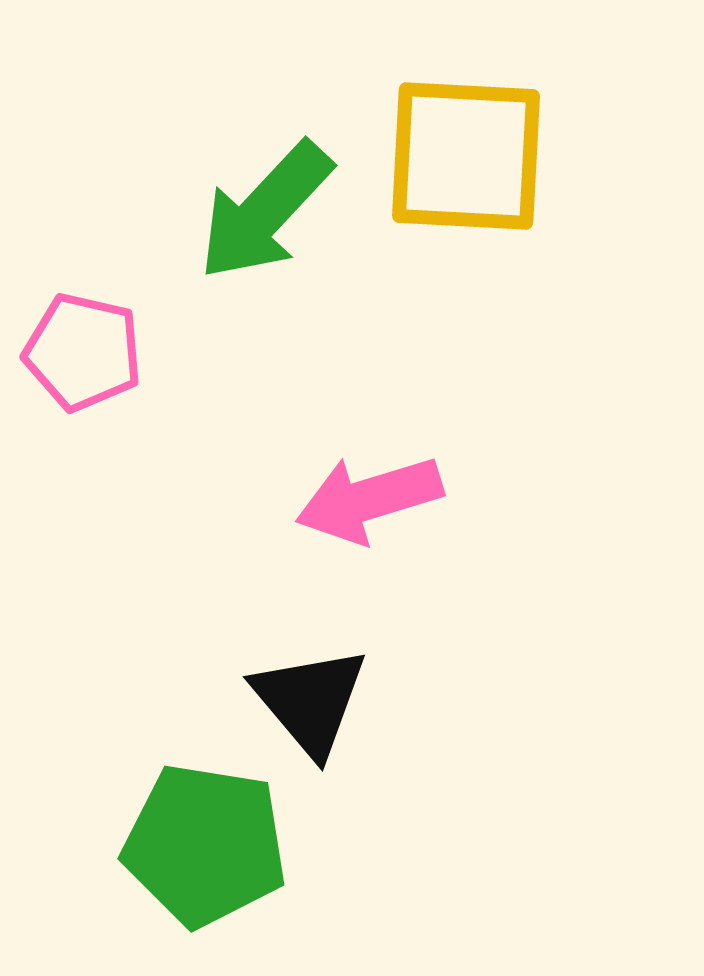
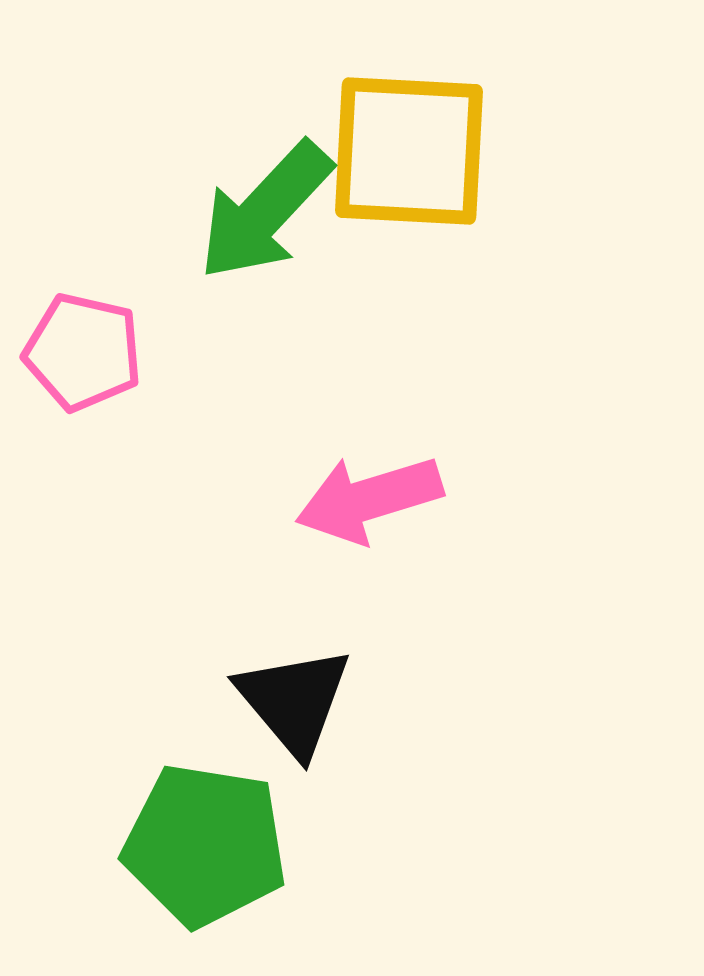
yellow square: moved 57 px left, 5 px up
black triangle: moved 16 px left
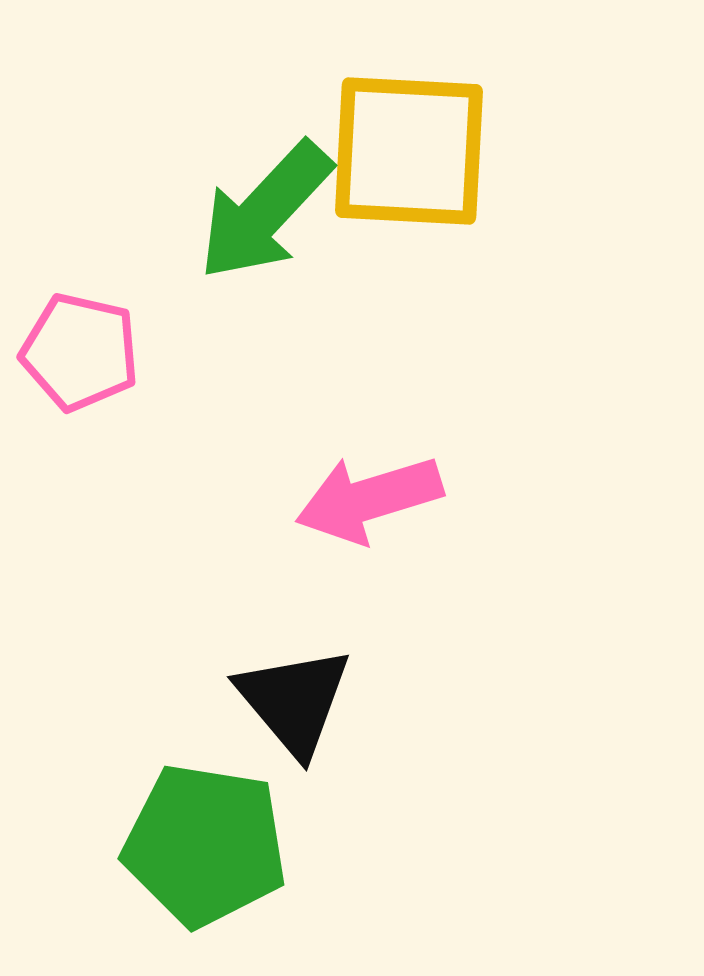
pink pentagon: moved 3 px left
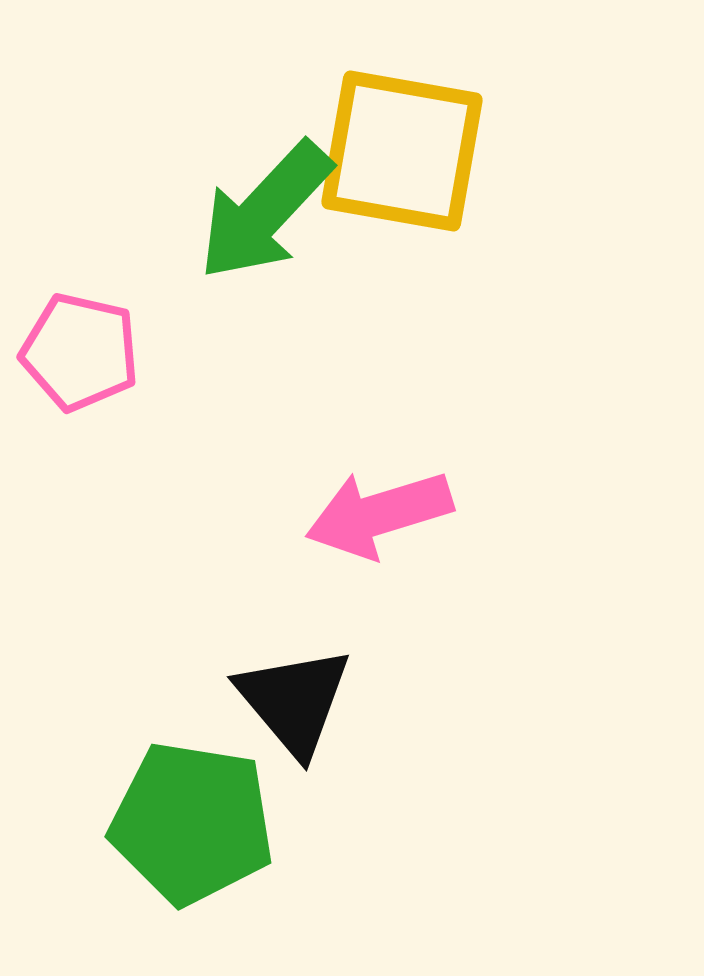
yellow square: moved 7 px left; rotated 7 degrees clockwise
pink arrow: moved 10 px right, 15 px down
green pentagon: moved 13 px left, 22 px up
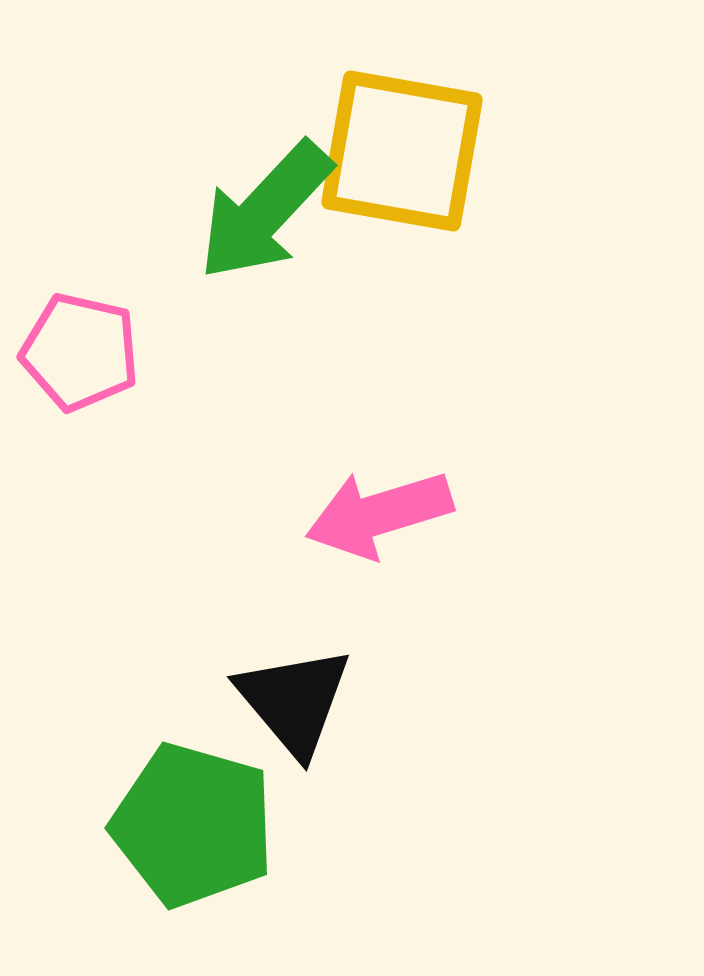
green pentagon: moved 1 px right, 2 px down; rotated 7 degrees clockwise
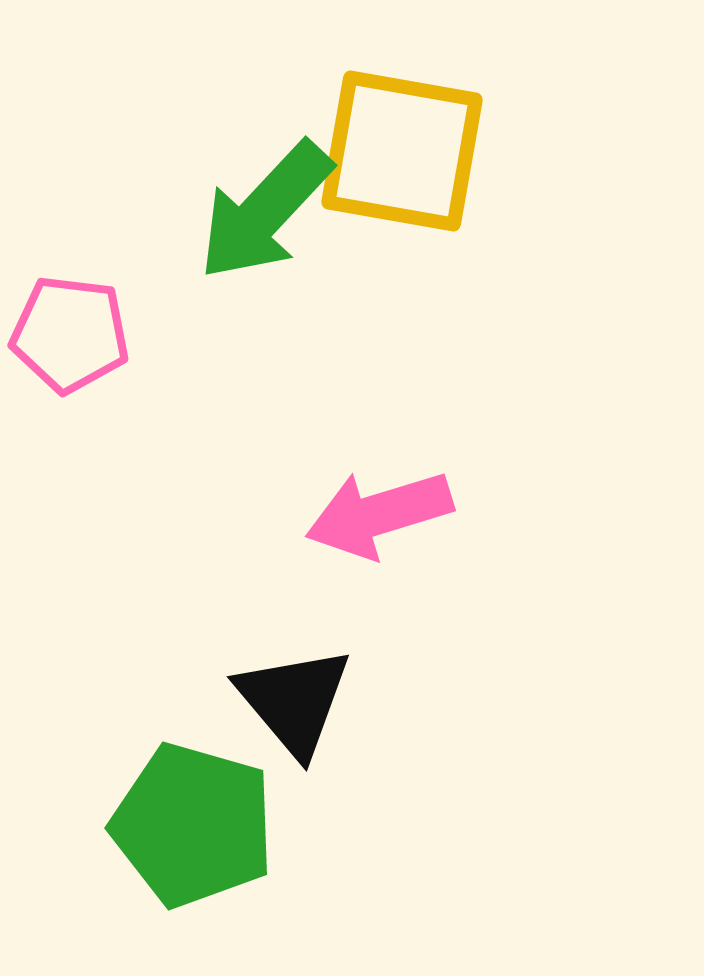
pink pentagon: moved 10 px left, 18 px up; rotated 6 degrees counterclockwise
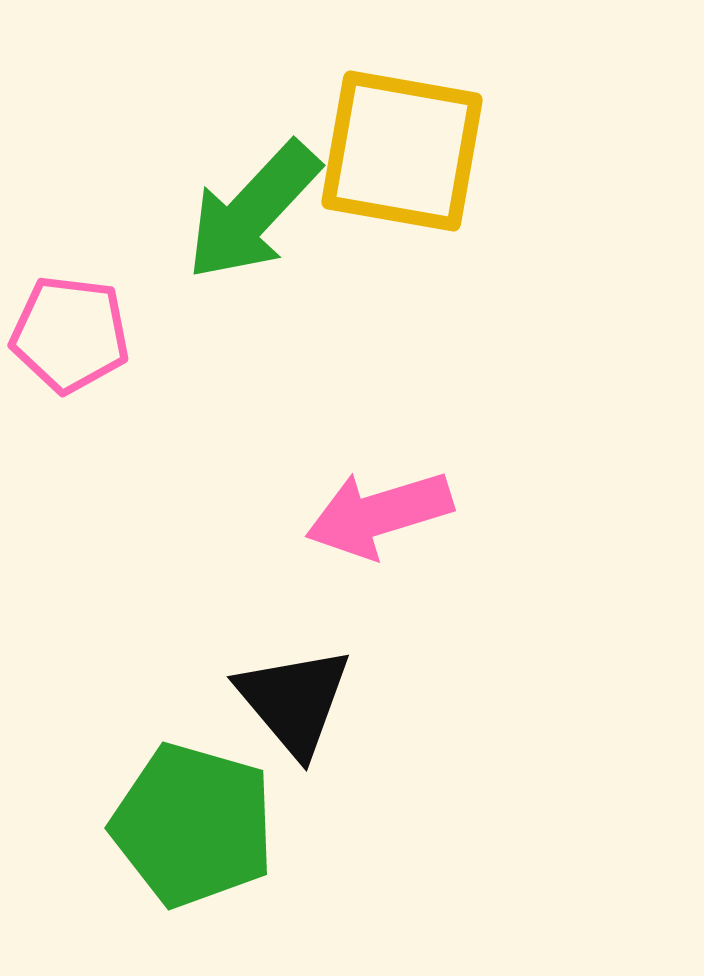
green arrow: moved 12 px left
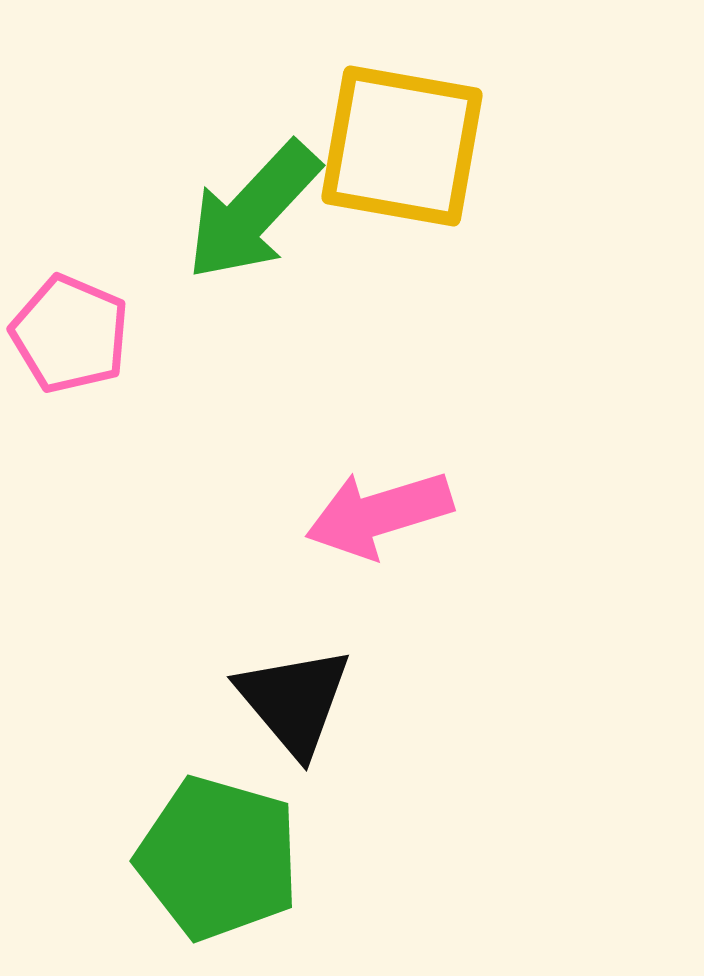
yellow square: moved 5 px up
pink pentagon: rotated 16 degrees clockwise
green pentagon: moved 25 px right, 33 px down
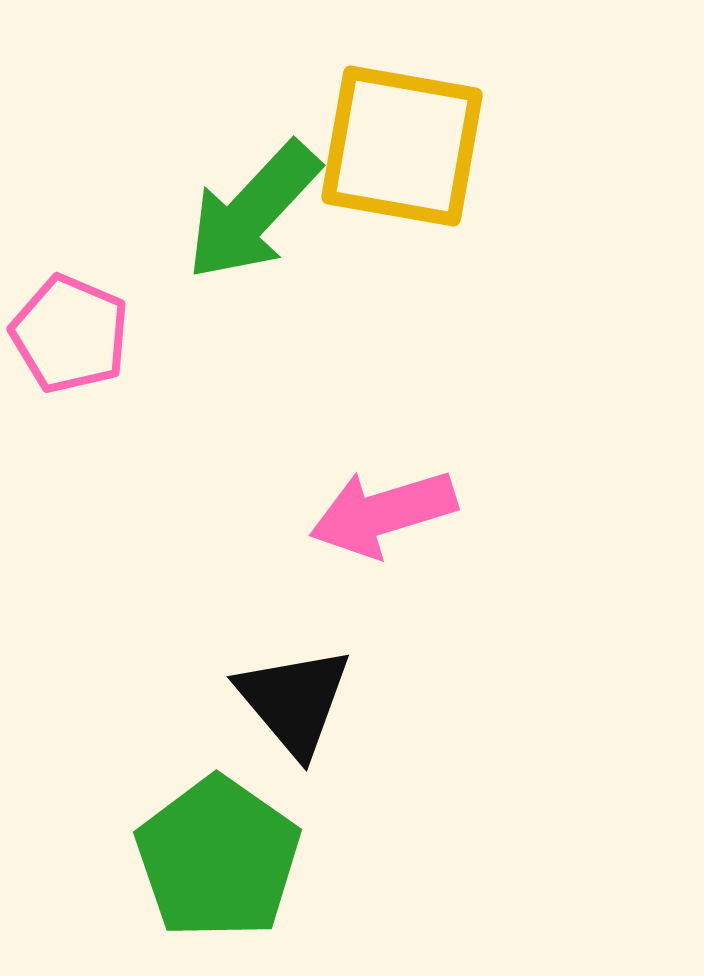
pink arrow: moved 4 px right, 1 px up
green pentagon: rotated 19 degrees clockwise
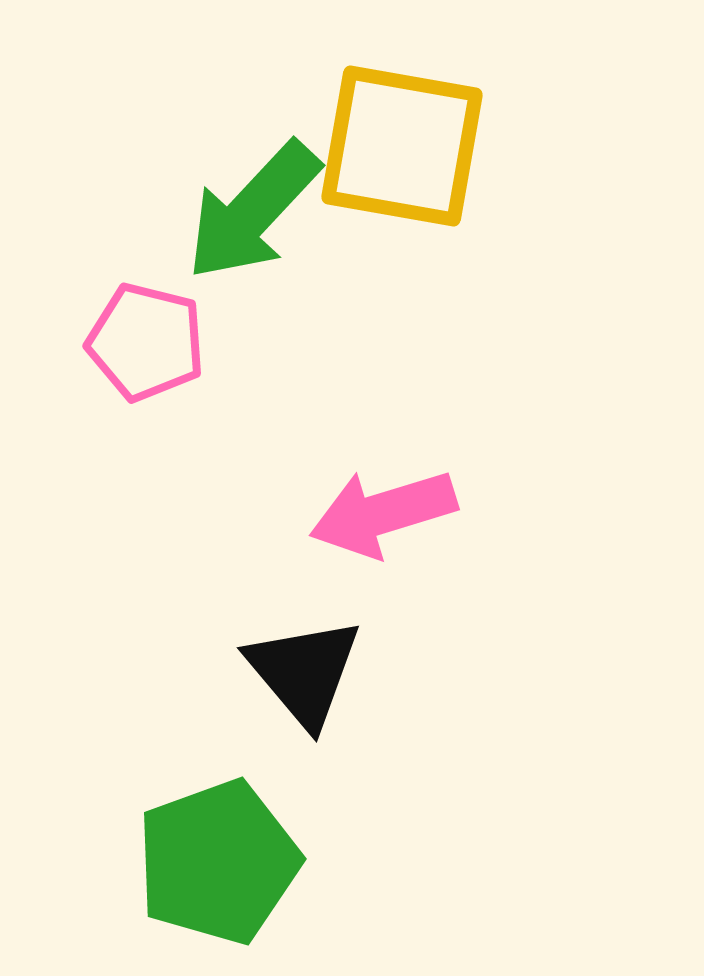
pink pentagon: moved 76 px right, 8 px down; rotated 9 degrees counterclockwise
black triangle: moved 10 px right, 29 px up
green pentagon: moved 4 px down; rotated 17 degrees clockwise
